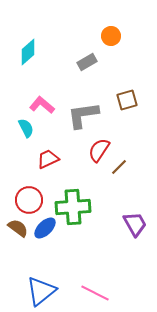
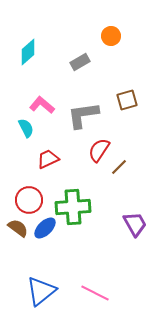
gray rectangle: moved 7 px left
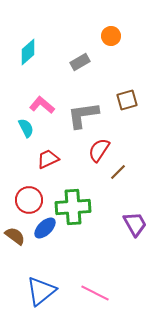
brown line: moved 1 px left, 5 px down
brown semicircle: moved 3 px left, 8 px down
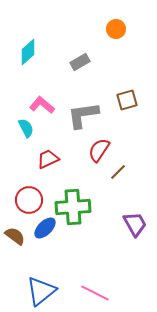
orange circle: moved 5 px right, 7 px up
